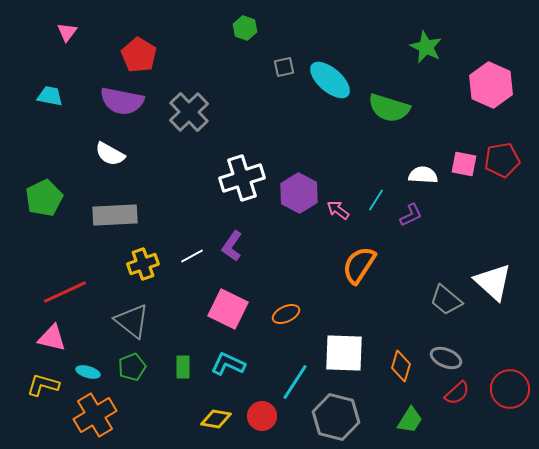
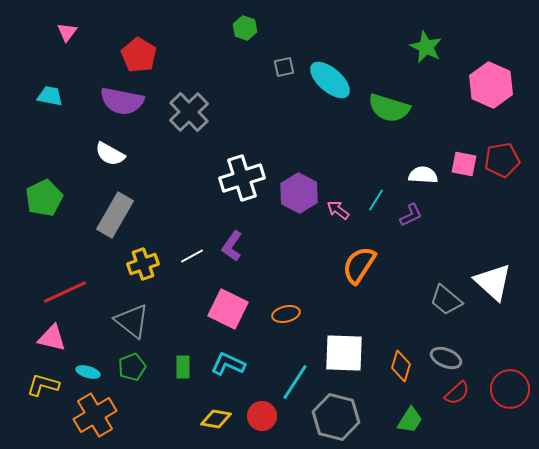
gray rectangle at (115, 215): rotated 57 degrees counterclockwise
orange ellipse at (286, 314): rotated 12 degrees clockwise
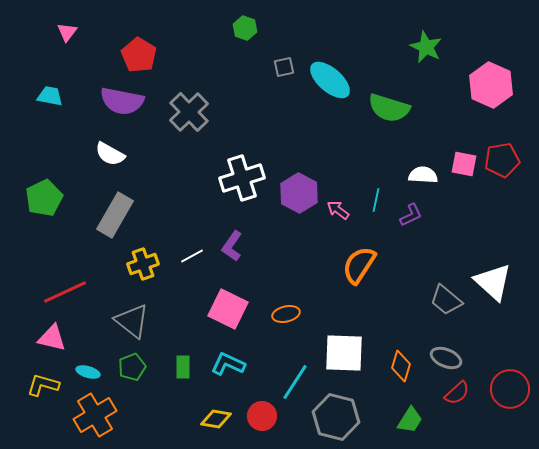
cyan line at (376, 200): rotated 20 degrees counterclockwise
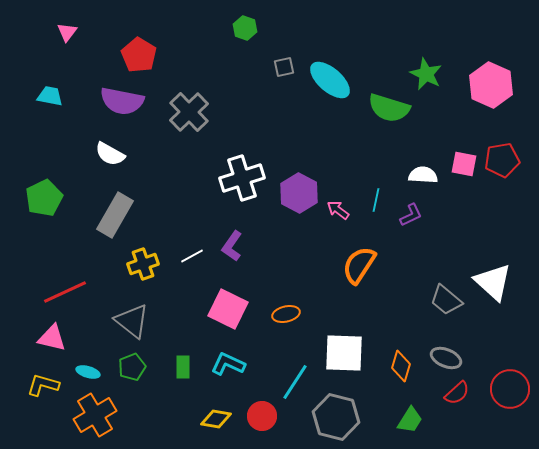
green star at (426, 47): moved 27 px down
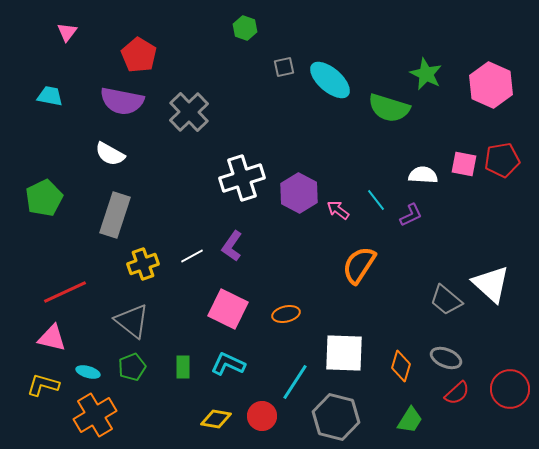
cyan line at (376, 200): rotated 50 degrees counterclockwise
gray rectangle at (115, 215): rotated 12 degrees counterclockwise
white triangle at (493, 282): moved 2 px left, 2 px down
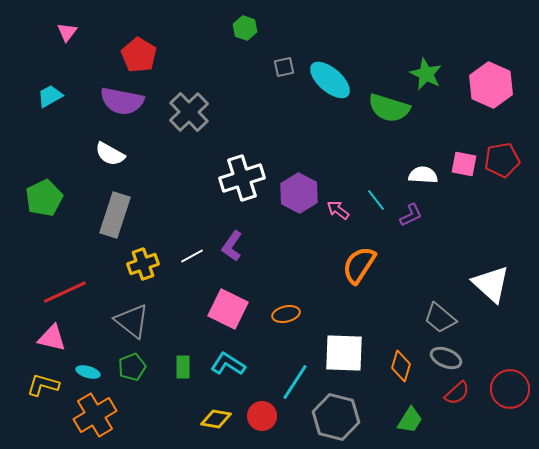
cyan trapezoid at (50, 96): rotated 40 degrees counterclockwise
gray trapezoid at (446, 300): moved 6 px left, 18 px down
cyan L-shape at (228, 364): rotated 8 degrees clockwise
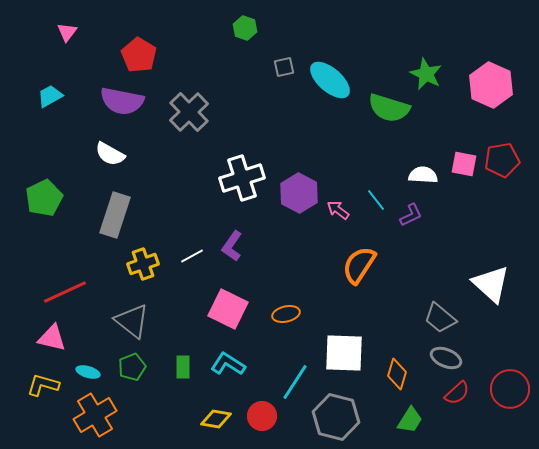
orange diamond at (401, 366): moved 4 px left, 8 px down
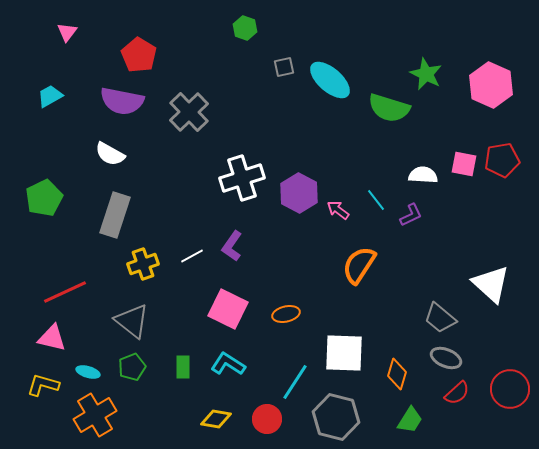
red circle at (262, 416): moved 5 px right, 3 px down
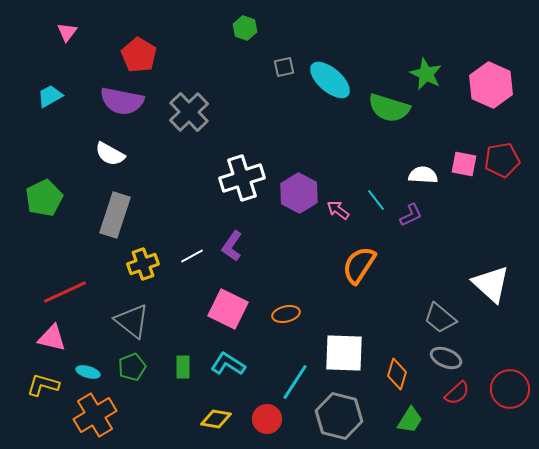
gray hexagon at (336, 417): moved 3 px right, 1 px up
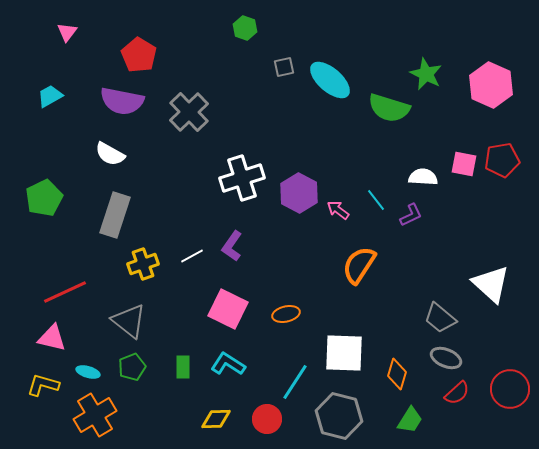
white semicircle at (423, 175): moved 2 px down
gray triangle at (132, 321): moved 3 px left
yellow diamond at (216, 419): rotated 12 degrees counterclockwise
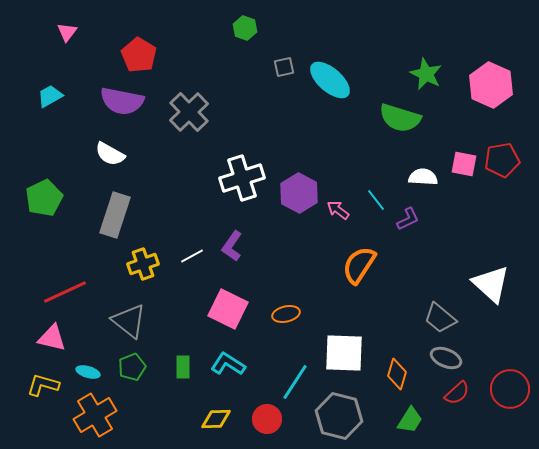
green semicircle at (389, 108): moved 11 px right, 10 px down
purple L-shape at (411, 215): moved 3 px left, 4 px down
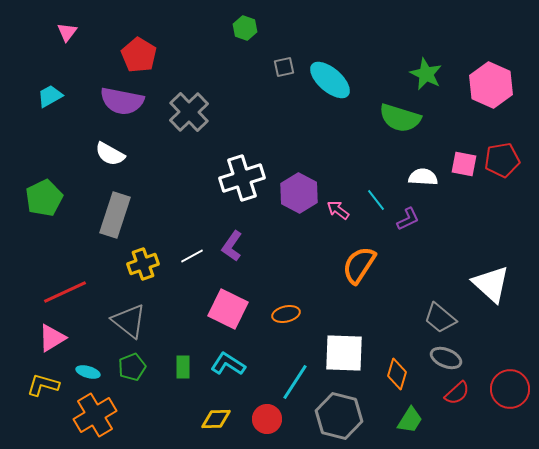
pink triangle at (52, 338): rotated 44 degrees counterclockwise
